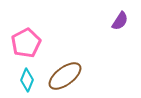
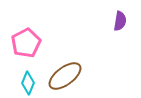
purple semicircle: rotated 24 degrees counterclockwise
cyan diamond: moved 1 px right, 3 px down
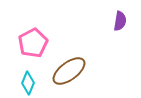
pink pentagon: moved 7 px right
brown ellipse: moved 4 px right, 5 px up
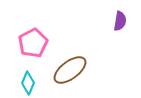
brown ellipse: moved 1 px right, 1 px up
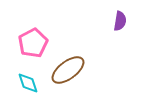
brown ellipse: moved 2 px left
cyan diamond: rotated 40 degrees counterclockwise
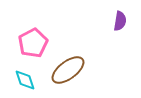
cyan diamond: moved 3 px left, 3 px up
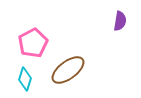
cyan diamond: moved 1 px up; rotated 35 degrees clockwise
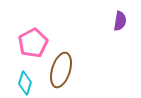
brown ellipse: moved 7 px left; rotated 36 degrees counterclockwise
cyan diamond: moved 4 px down
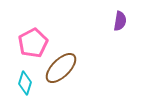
brown ellipse: moved 2 px up; rotated 28 degrees clockwise
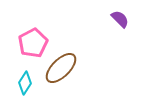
purple semicircle: moved 2 px up; rotated 54 degrees counterclockwise
cyan diamond: rotated 15 degrees clockwise
